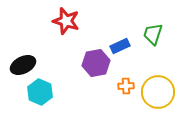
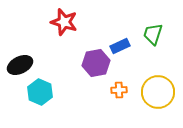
red star: moved 2 px left, 1 px down
black ellipse: moved 3 px left
orange cross: moved 7 px left, 4 px down
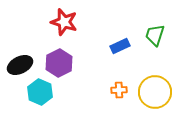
green trapezoid: moved 2 px right, 1 px down
purple hexagon: moved 37 px left; rotated 16 degrees counterclockwise
yellow circle: moved 3 px left
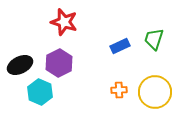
green trapezoid: moved 1 px left, 4 px down
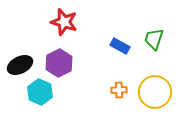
blue rectangle: rotated 54 degrees clockwise
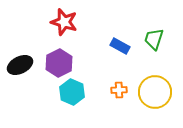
cyan hexagon: moved 32 px right
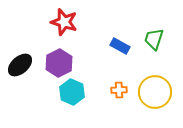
black ellipse: rotated 15 degrees counterclockwise
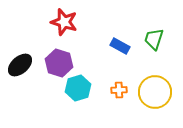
purple hexagon: rotated 16 degrees counterclockwise
cyan hexagon: moved 6 px right, 4 px up; rotated 20 degrees clockwise
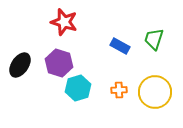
black ellipse: rotated 15 degrees counterclockwise
